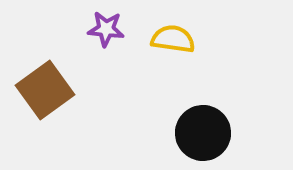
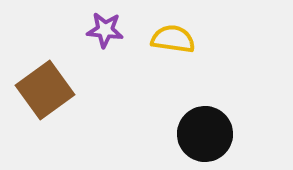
purple star: moved 1 px left, 1 px down
black circle: moved 2 px right, 1 px down
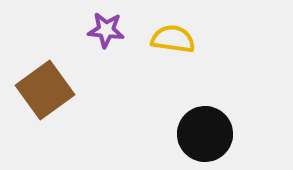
purple star: moved 1 px right
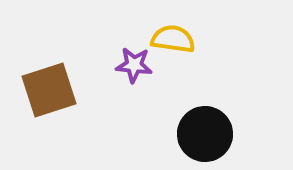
purple star: moved 28 px right, 35 px down
brown square: moved 4 px right; rotated 18 degrees clockwise
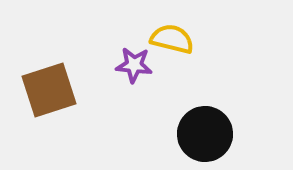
yellow semicircle: moved 1 px left; rotated 6 degrees clockwise
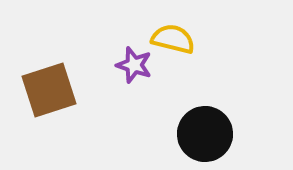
yellow semicircle: moved 1 px right
purple star: rotated 12 degrees clockwise
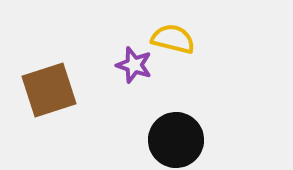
black circle: moved 29 px left, 6 px down
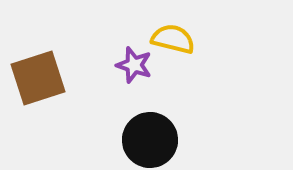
brown square: moved 11 px left, 12 px up
black circle: moved 26 px left
